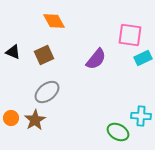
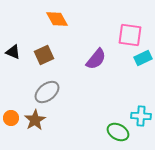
orange diamond: moved 3 px right, 2 px up
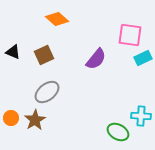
orange diamond: rotated 20 degrees counterclockwise
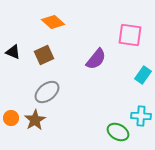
orange diamond: moved 4 px left, 3 px down
cyan rectangle: moved 17 px down; rotated 30 degrees counterclockwise
